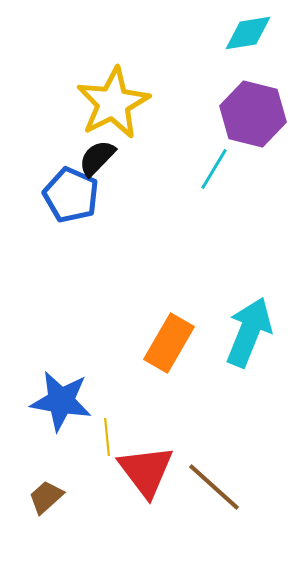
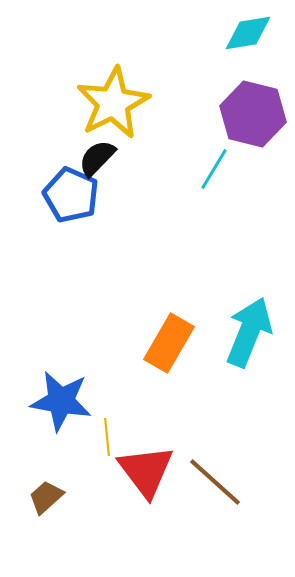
brown line: moved 1 px right, 5 px up
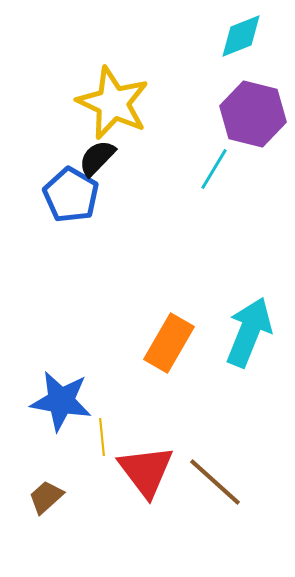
cyan diamond: moved 7 px left, 3 px down; rotated 12 degrees counterclockwise
yellow star: rotated 20 degrees counterclockwise
blue pentagon: rotated 6 degrees clockwise
yellow line: moved 5 px left
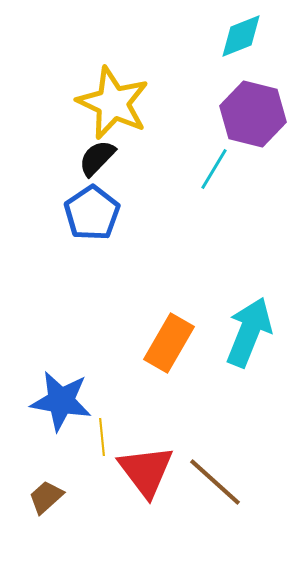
blue pentagon: moved 21 px right, 18 px down; rotated 8 degrees clockwise
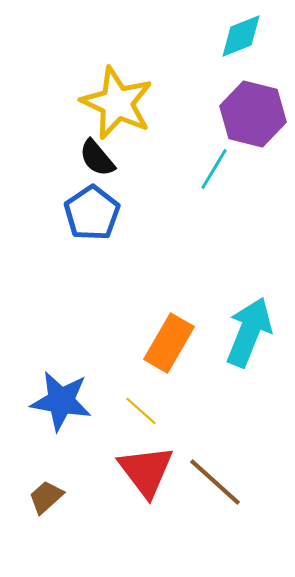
yellow star: moved 4 px right
black semicircle: rotated 84 degrees counterclockwise
yellow line: moved 39 px right, 26 px up; rotated 42 degrees counterclockwise
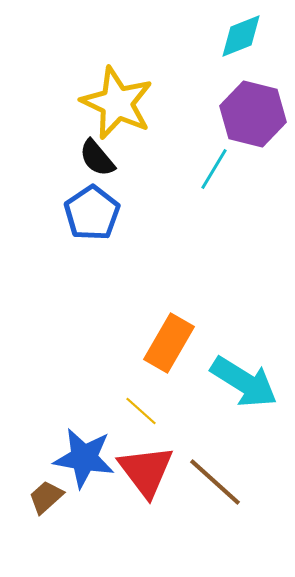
cyan arrow: moved 5 px left, 50 px down; rotated 100 degrees clockwise
blue star: moved 23 px right, 57 px down
